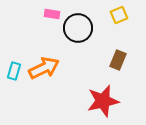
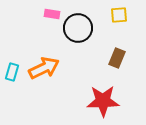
yellow square: rotated 18 degrees clockwise
brown rectangle: moved 1 px left, 2 px up
cyan rectangle: moved 2 px left, 1 px down
red star: rotated 12 degrees clockwise
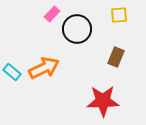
pink rectangle: rotated 56 degrees counterclockwise
black circle: moved 1 px left, 1 px down
brown rectangle: moved 1 px left, 1 px up
cyan rectangle: rotated 66 degrees counterclockwise
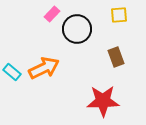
brown rectangle: rotated 42 degrees counterclockwise
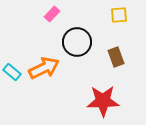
black circle: moved 13 px down
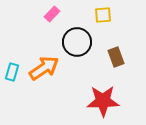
yellow square: moved 16 px left
orange arrow: rotated 8 degrees counterclockwise
cyan rectangle: rotated 66 degrees clockwise
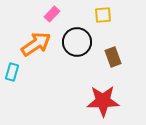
brown rectangle: moved 3 px left
orange arrow: moved 8 px left, 24 px up
